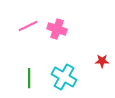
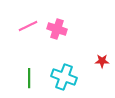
cyan cross: rotated 10 degrees counterclockwise
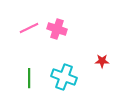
pink line: moved 1 px right, 2 px down
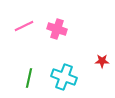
pink line: moved 5 px left, 2 px up
green line: rotated 12 degrees clockwise
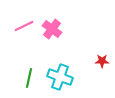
pink cross: moved 5 px left; rotated 18 degrees clockwise
cyan cross: moved 4 px left
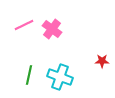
pink line: moved 1 px up
green line: moved 3 px up
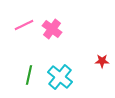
cyan cross: rotated 20 degrees clockwise
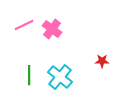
green line: rotated 12 degrees counterclockwise
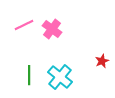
red star: rotated 24 degrees counterclockwise
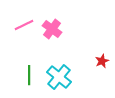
cyan cross: moved 1 px left
